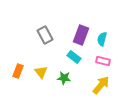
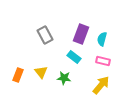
purple rectangle: moved 1 px up
orange rectangle: moved 4 px down
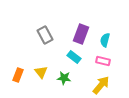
cyan semicircle: moved 3 px right, 1 px down
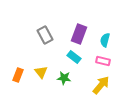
purple rectangle: moved 2 px left
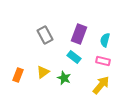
yellow triangle: moved 2 px right; rotated 32 degrees clockwise
green star: rotated 16 degrees clockwise
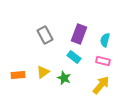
orange rectangle: rotated 64 degrees clockwise
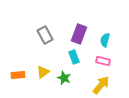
cyan rectangle: rotated 32 degrees clockwise
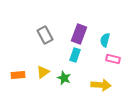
cyan rectangle: moved 1 px right, 2 px up; rotated 40 degrees clockwise
pink rectangle: moved 10 px right, 2 px up
yellow arrow: rotated 54 degrees clockwise
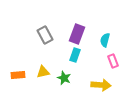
purple rectangle: moved 2 px left
pink rectangle: moved 2 px down; rotated 56 degrees clockwise
yellow triangle: rotated 24 degrees clockwise
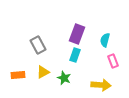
gray rectangle: moved 7 px left, 10 px down
yellow triangle: rotated 16 degrees counterclockwise
